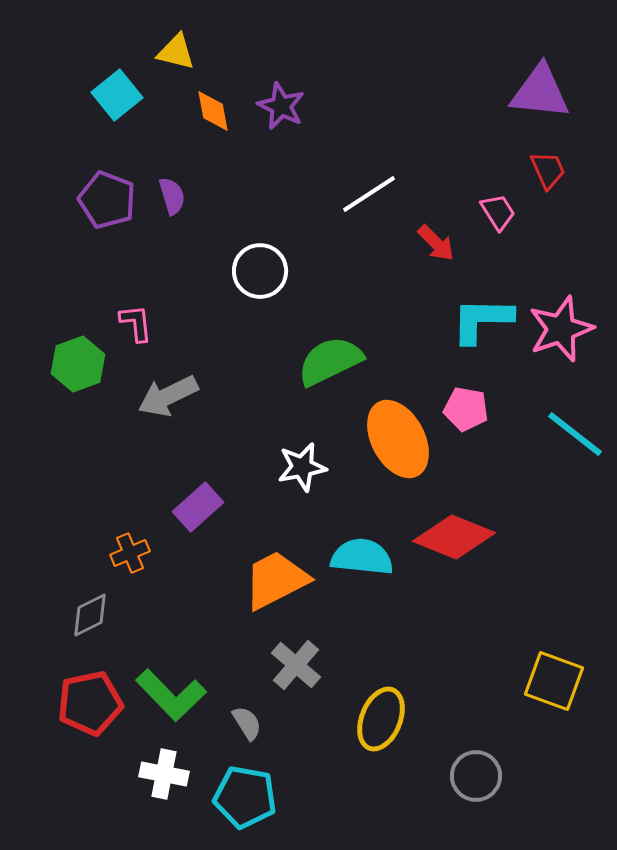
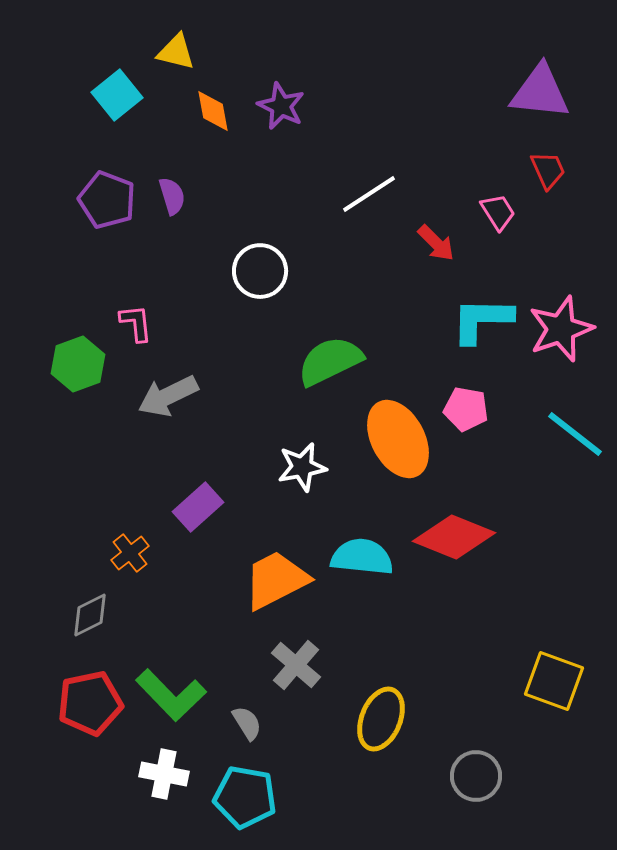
orange cross: rotated 15 degrees counterclockwise
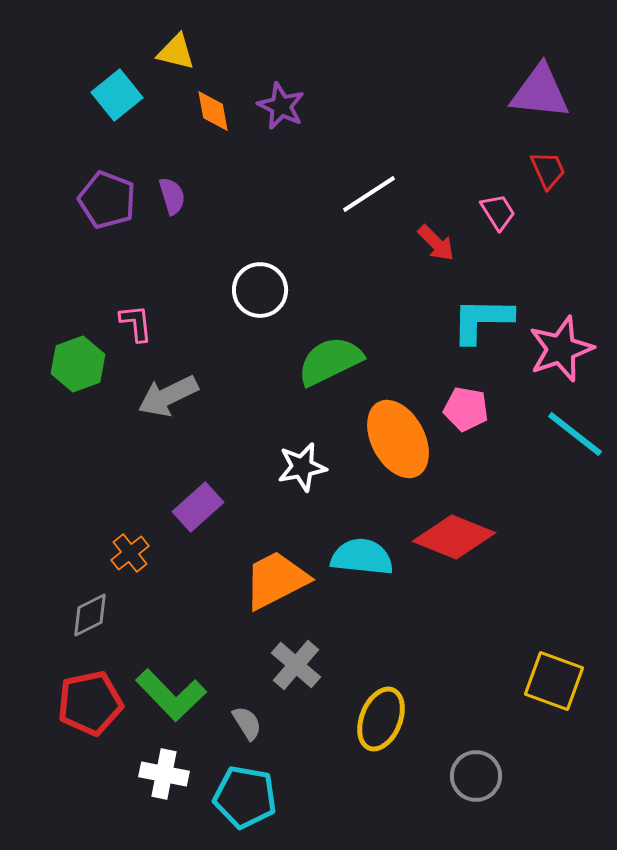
white circle: moved 19 px down
pink star: moved 20 px down
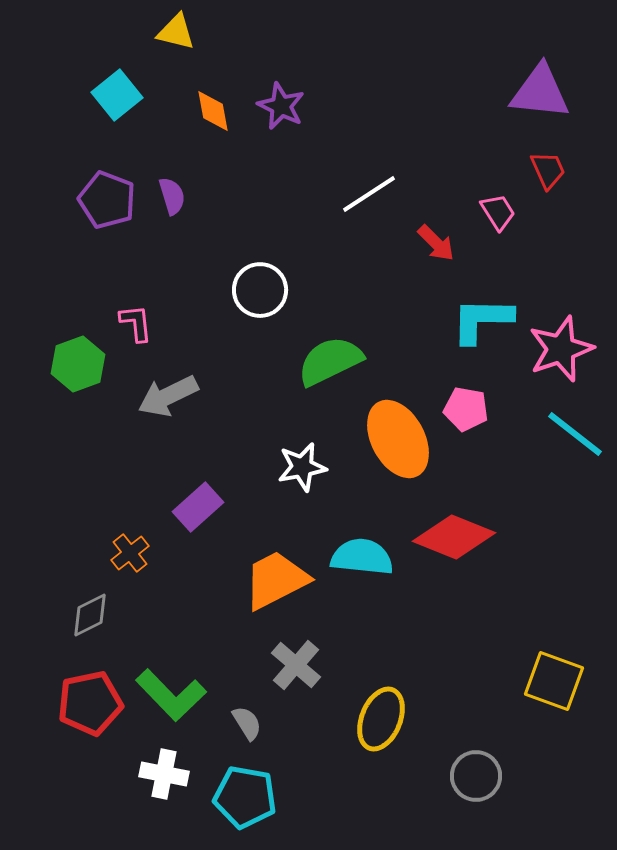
yellow triangle: moved 20 px up
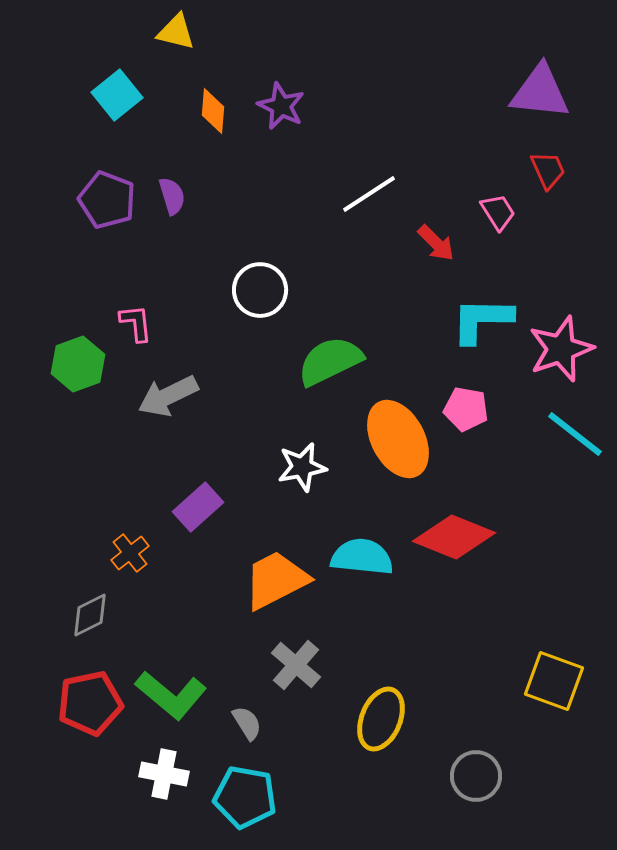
orange diamond: rotated 15 degrees clockwise
green L-shape: rotated 6 degrees counterclockwise
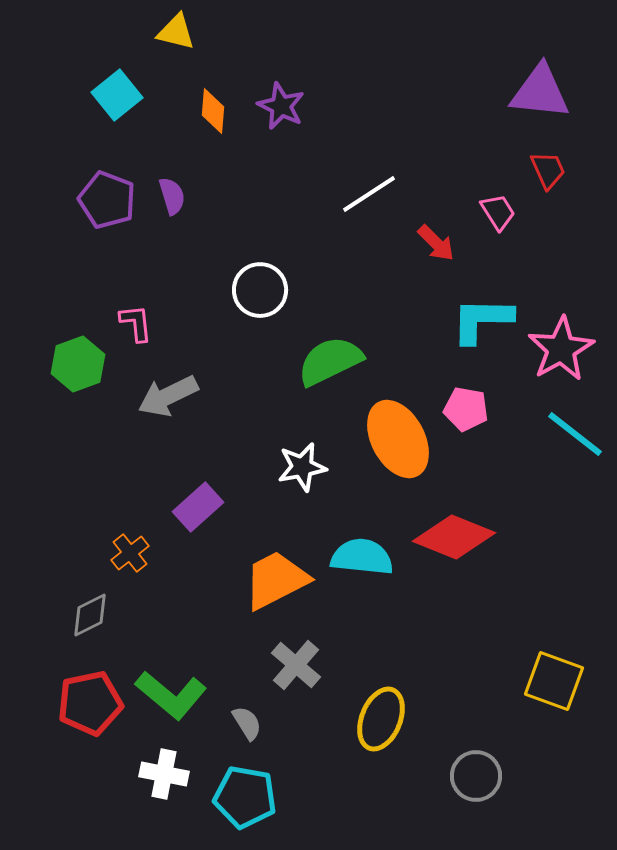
pink star: rotated 10 degrees counterclockwise
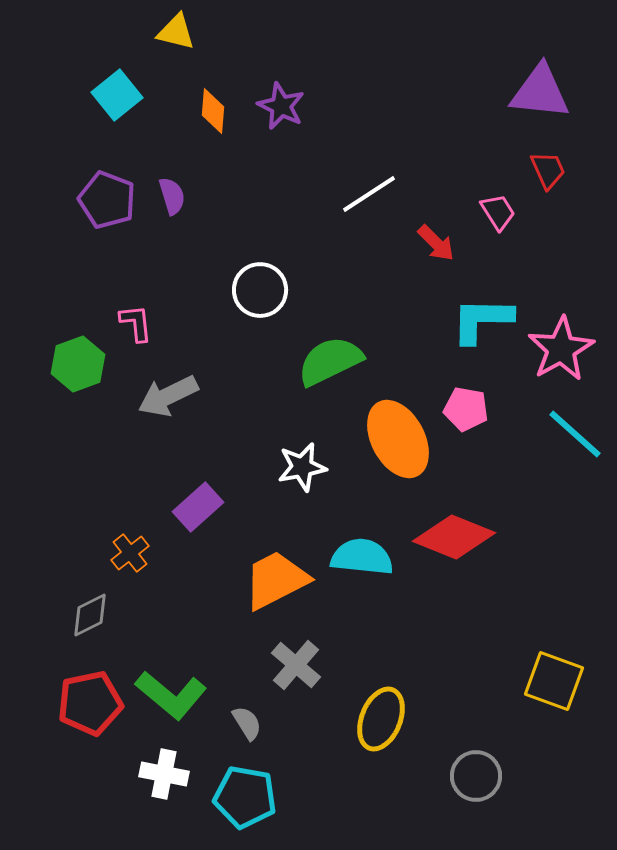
cyan line: rotated 4 degrees clockwise
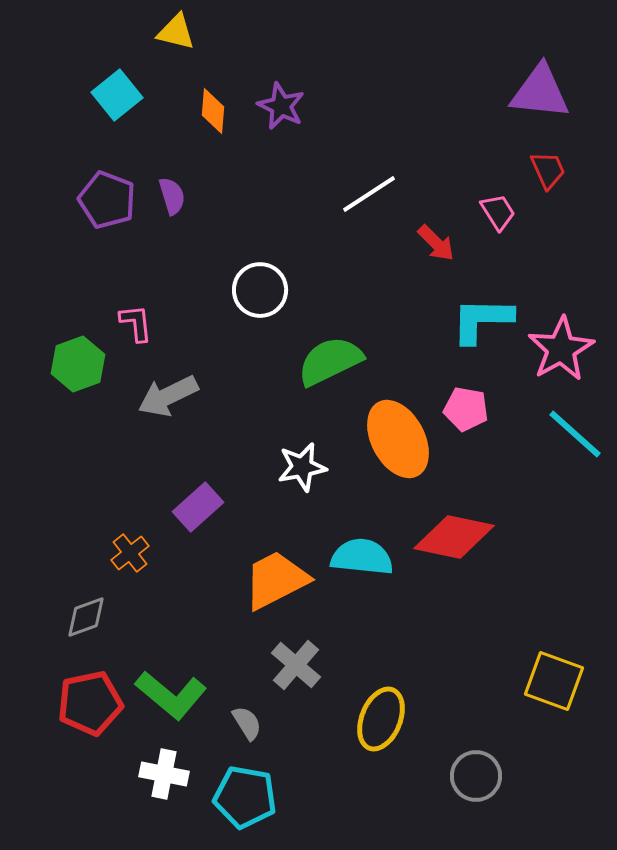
red diamond: rotated 10 degrees counterclockwise
gray diamond: moved 4 px left, 2 px down; rotated 6 degrees clockwise
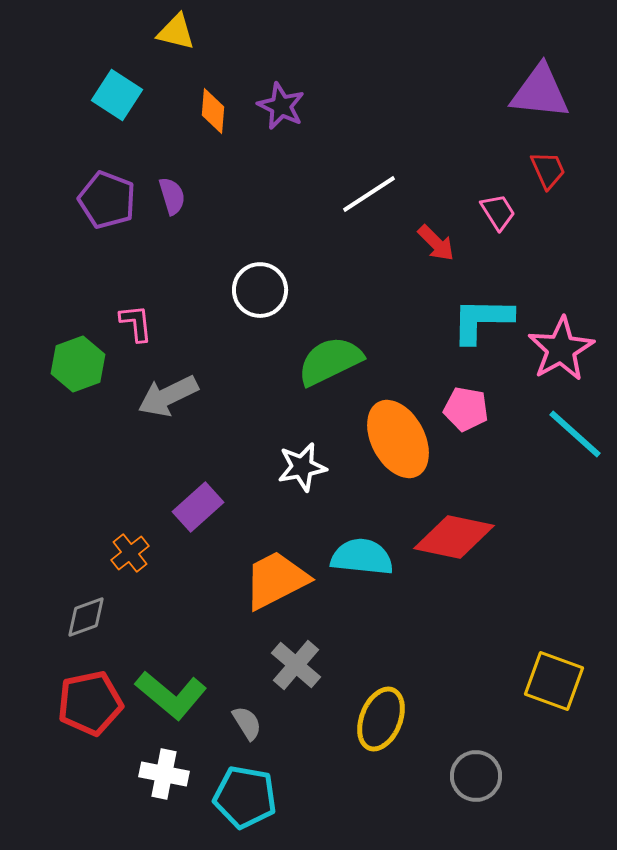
cyan square: rotated 18 degrees counterclockwise
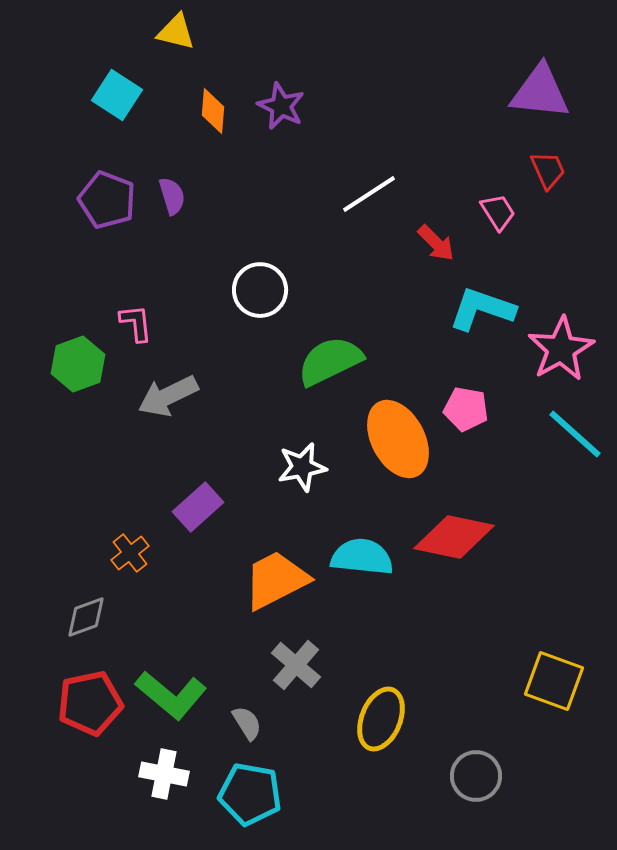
cyan L-shape: moved 11 px up; rotated 18 degrees clockwise
cyan pentagon: moved 5 px right, 3 px up
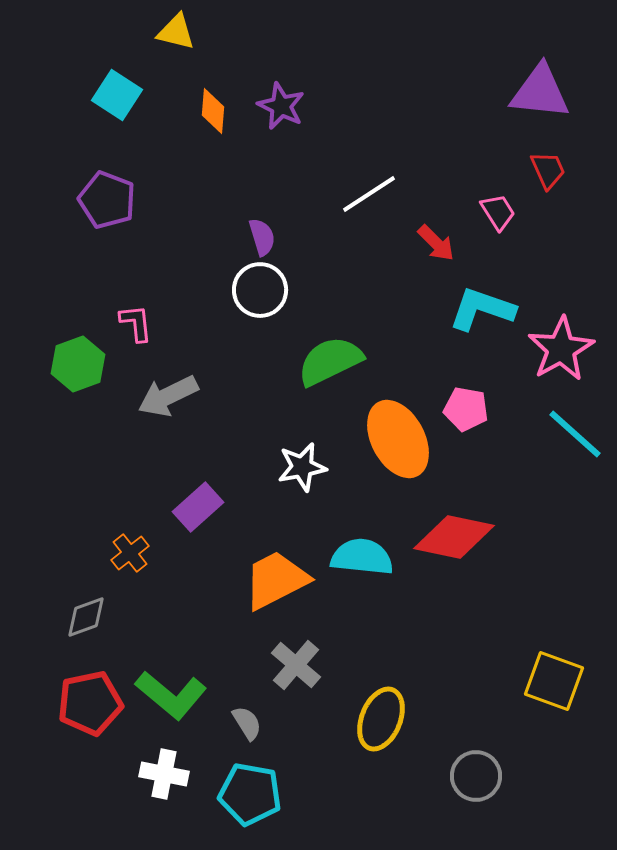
purple semicircle: moved 90 px right, 41 px down
